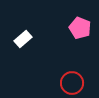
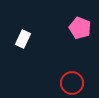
white rectangle: rotated 24 degrees counterclockwise
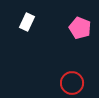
white rectangle: moved 4 px right, 17 px up
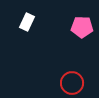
pink pentagon: moved 2 px right, 1 px up; rotated 20 degrees counterclockwise
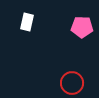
white rectangle: rotated 12 degrees counterclockwise
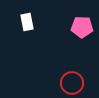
white rectangle: rotated 24 degrees counterclockwise
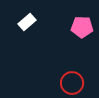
white rectangle: rotated 60 degrees clockwise
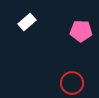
pink pentagon: moved 1 px left, 4 px down
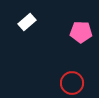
pink pentagon: moved 1 px down
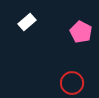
pink pentagon: rotated 25 degrees clockwise
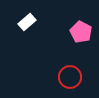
red circle: moved 2 px left, 6 px up
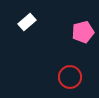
pink pentagon: moved 2 px right; rotated 30 degrees clockwise
